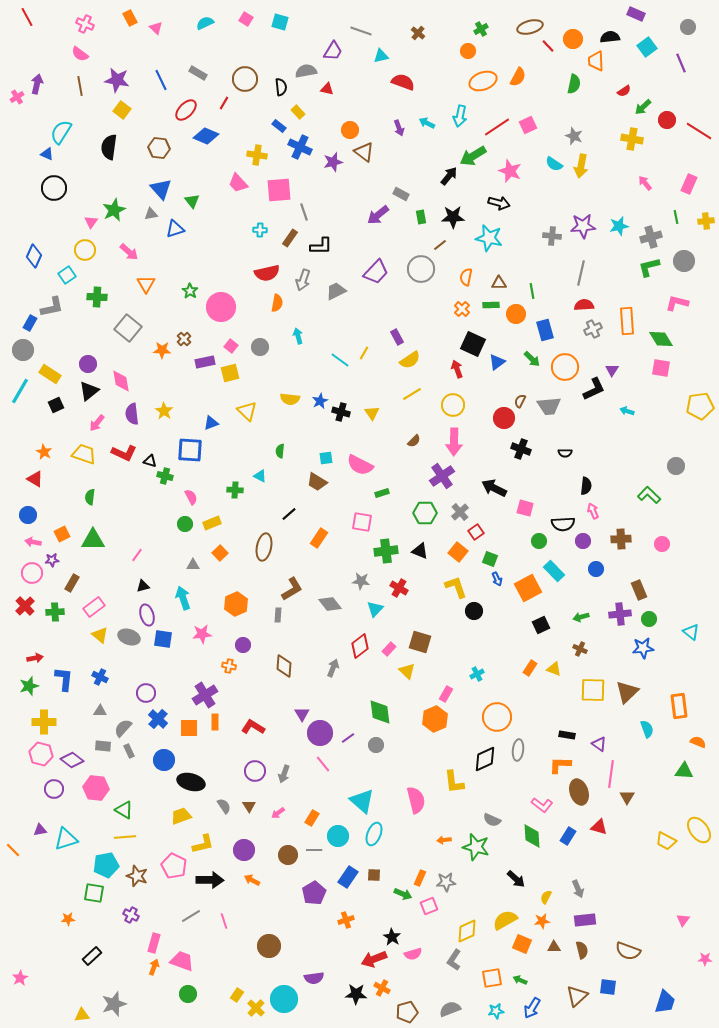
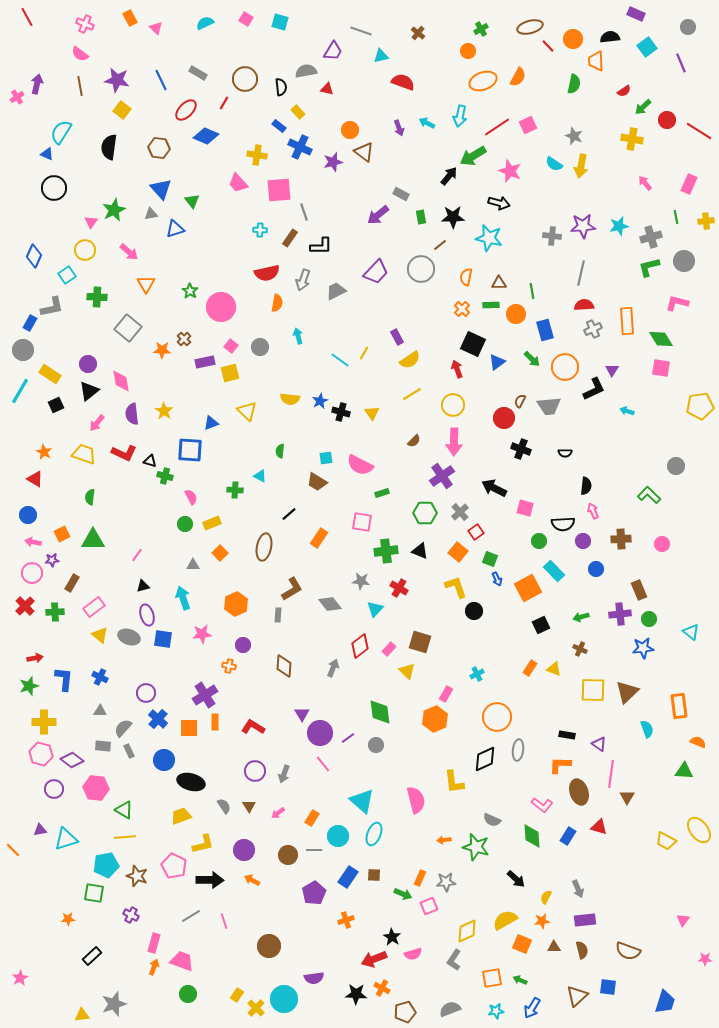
brown pentagon at (407, 1012): moved 2 px left
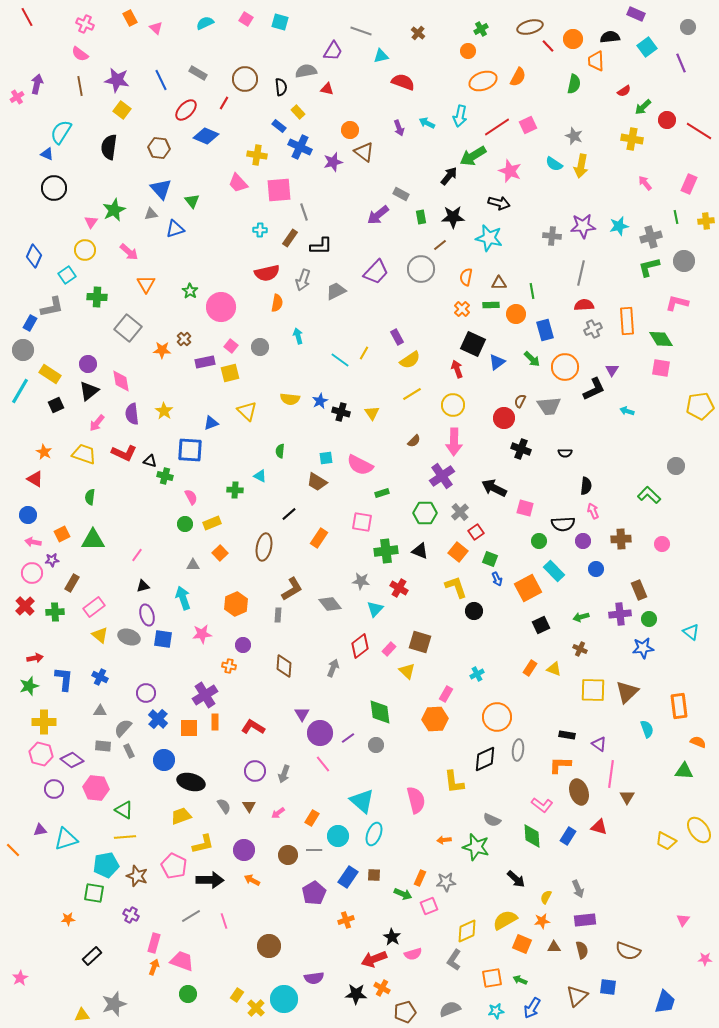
orange hexagon at (435, 719): rotated 20 degrees clockwise
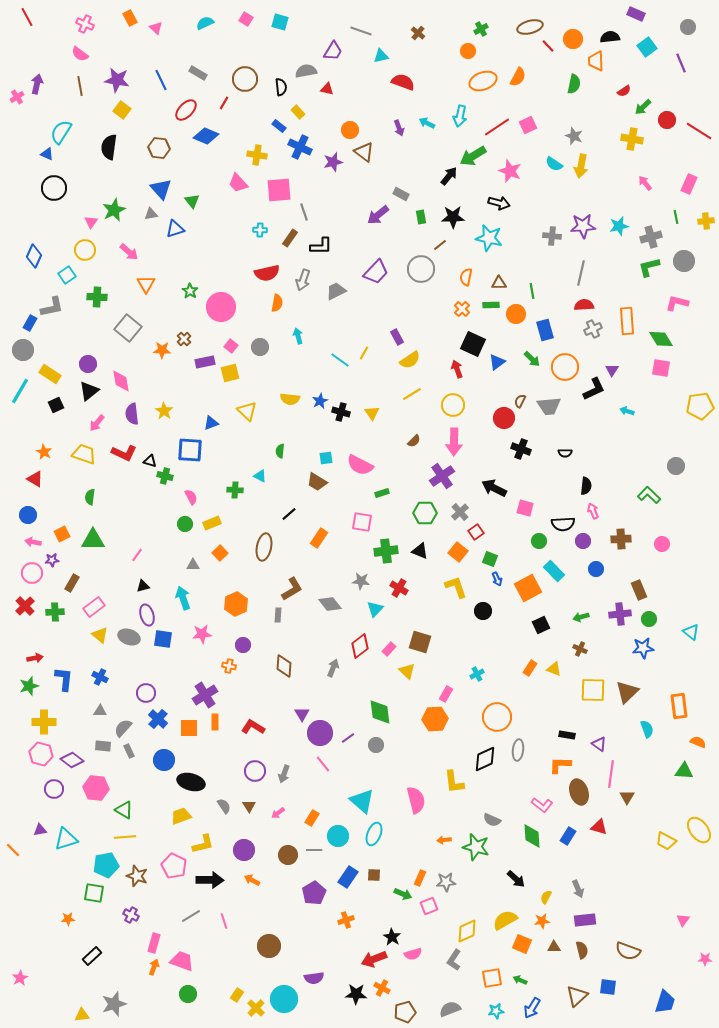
black circle at (474, 611): moved 9 px right
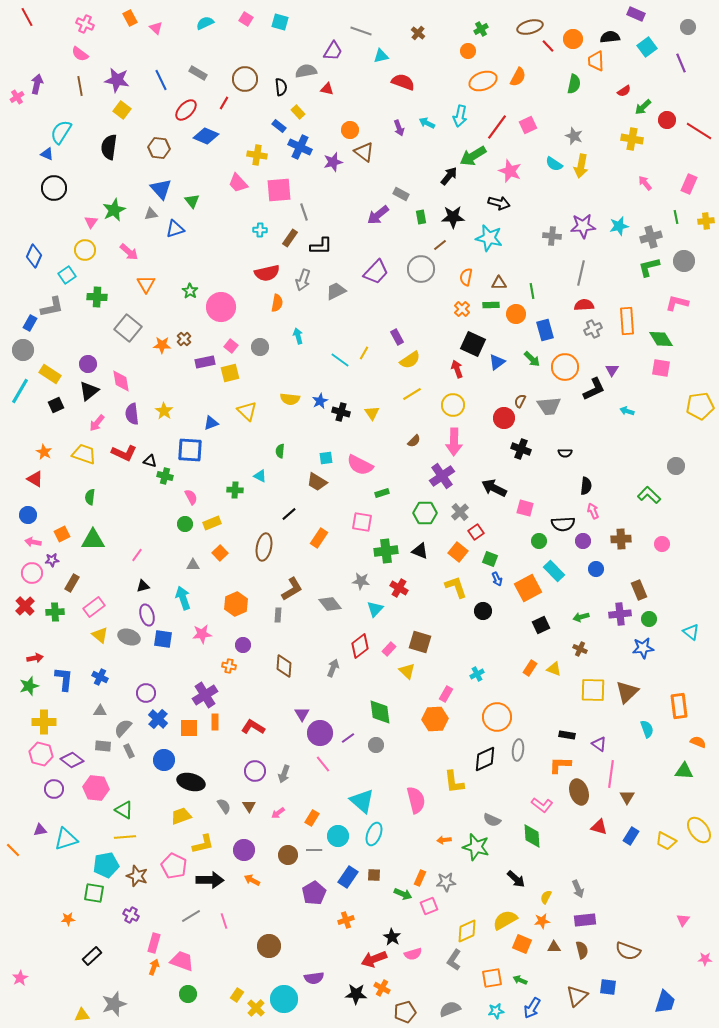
red line at (497, 127): rotated 20 degrees counterclockwise
orange star at (162, 350): moved 5 px up
blue rectangle at (568, 836): moved 63 px right
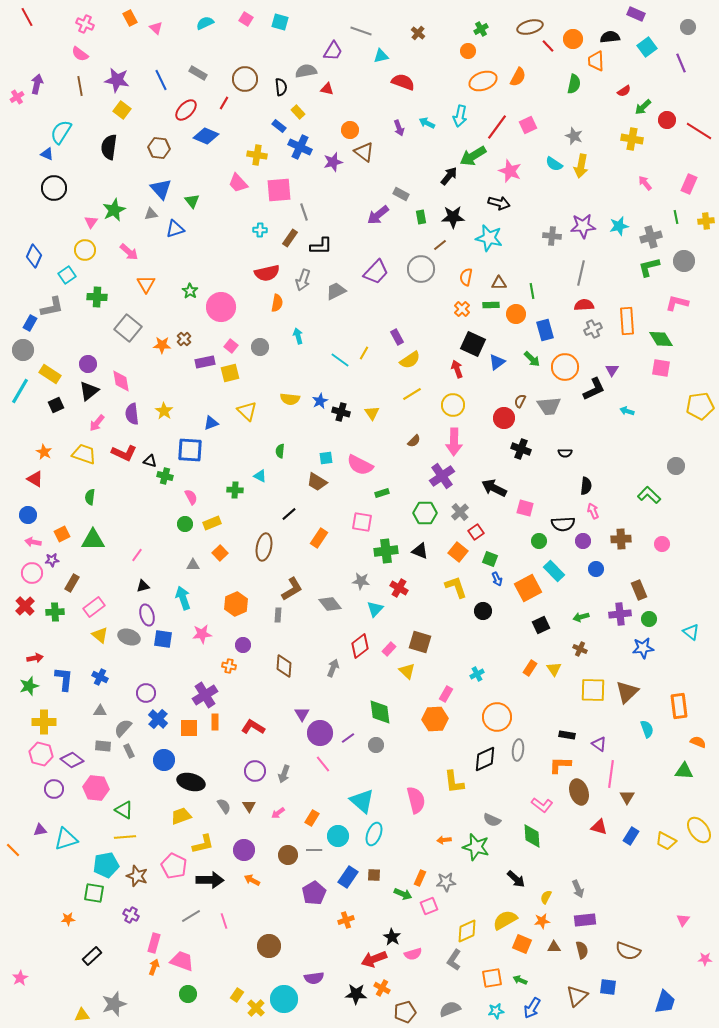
yellow triangle at (554, 669): rotated 35 degrees clockwise
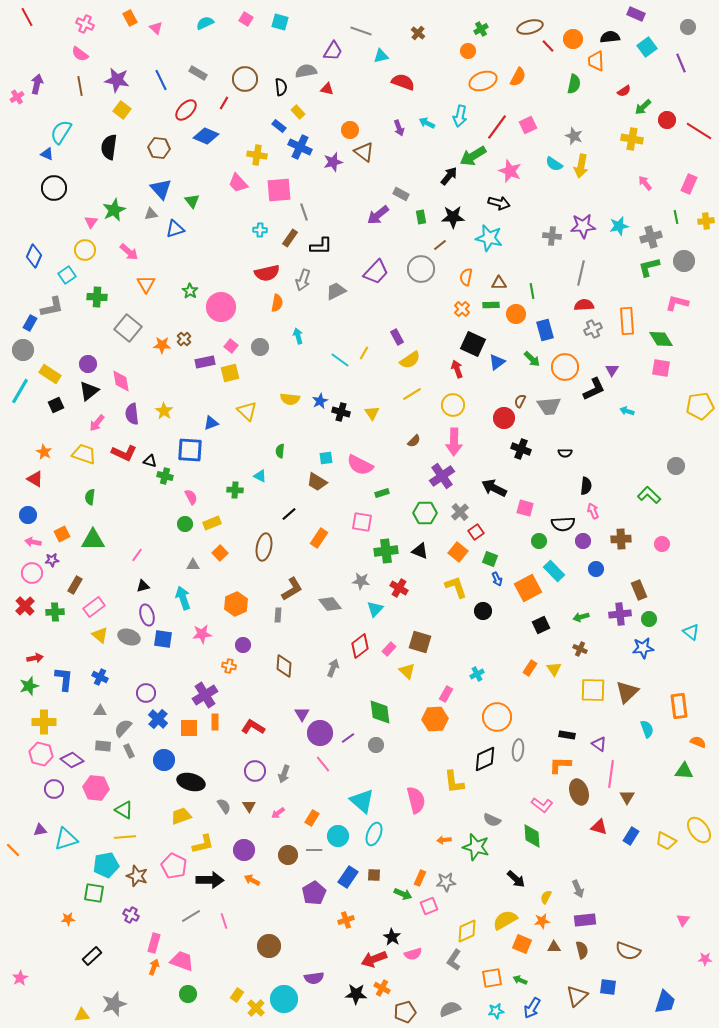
brown rectangle at (72, 583): moved 3 px right, 2 px down
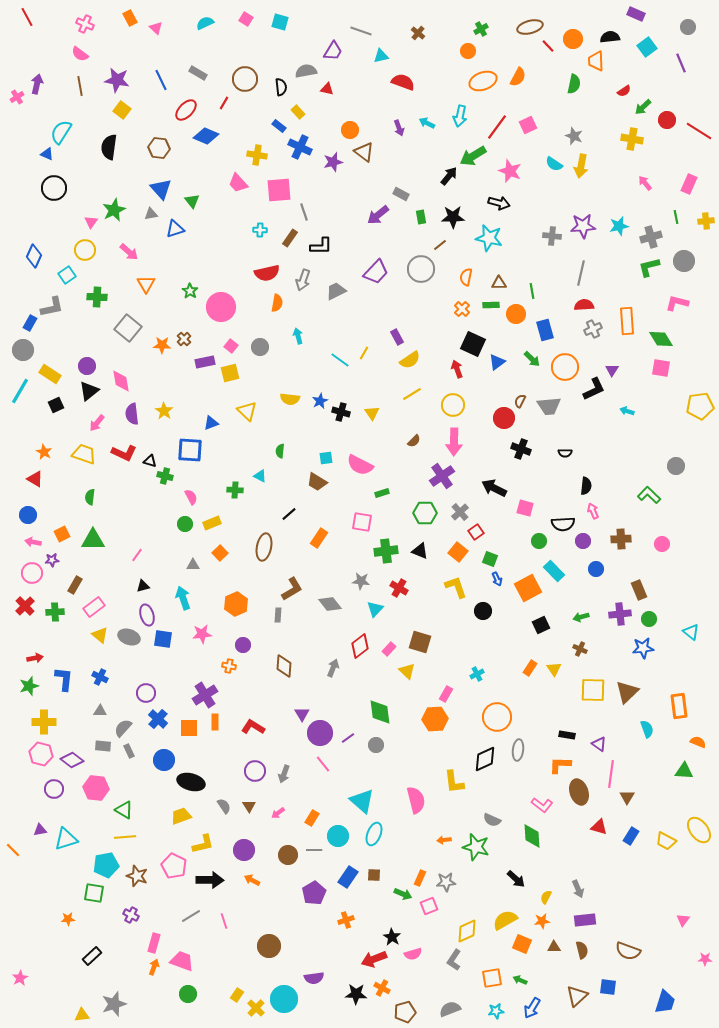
purple circle at (88, 364): moved 1 px left, 2 px down
